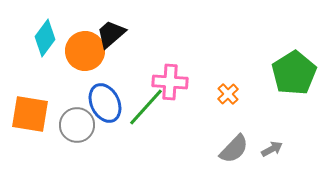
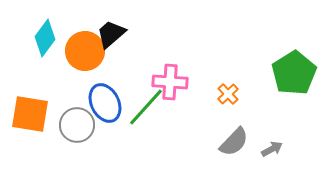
gray semicircle: moved 7 px up
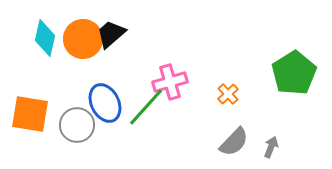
cyan diamond: rotated 24 degrees counterclockwise
orange circle: moved 2 px left, 12 px up
pink cross: rotated 20 degrees counterclockwise
gray arrow: moved 1 px left, 2 px up; rotated 40 degrees counterclockwise
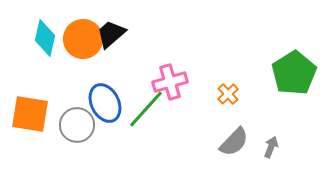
green line: moved 2 px down
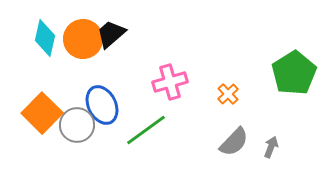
blue ellipse: moved 3 px left, 2 px down
green line: moved 21 px down; rotated 12 degrees clockwise
orange square: moved 12 px right, 1 px up; rotated 36 degrees clockwise
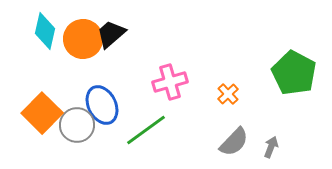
cyan diamond: moved 7 px up
green pentagon: rotated 12 degrees counterclockwise
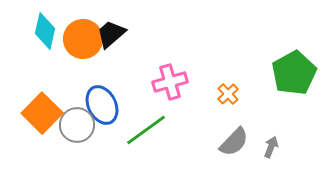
green pentagon: rotated 15 degrees clockwise
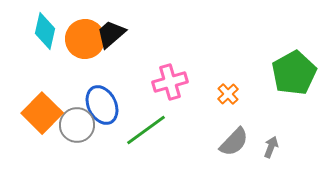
orange circle: moved 2 px right
